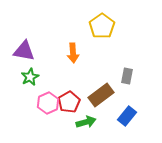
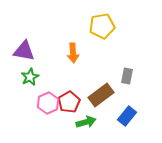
yellow pentagon: rotated 25 degrees clockwise
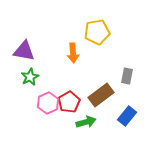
yellow pentagon: moved 5 px left, 6 px down
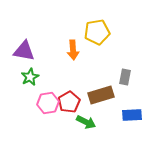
orange arrow: moved 3 px up
gray rectangle: moved 2 px left, 1 px down
brown rectangle: rotated 20 degrees clockwise
pink hexagon: rotated 15 degrees clockwise
blue rectangle: moved 5 px right, 1 px up; rotated 48 degrees clockwise
green arrow: rotated 42 degrees clockwise
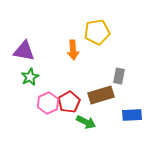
gray rectangle: moved 6 px left, 1 px up
pink hexagon: rotated 15 degrees counterclockwise
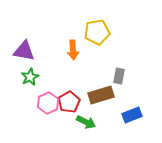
blue rectangle: rotated 18 degrees counterclockwise
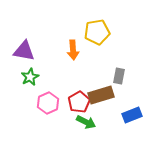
red pentagon: moved 10 px right
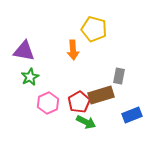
yellow pentagon: moved 3 px left, 3 px up; rotated 25 degrees clockwise
